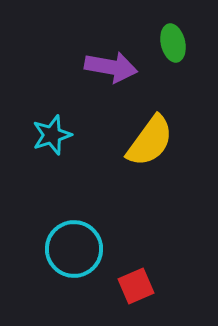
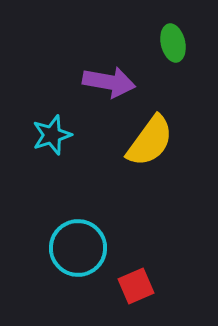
purple arrow: moved 2 px left, 15 px down
cyan circle: moved 4 px right, 1 px up
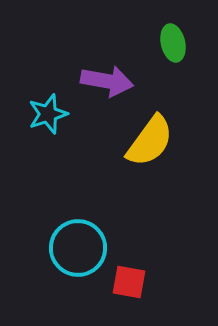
purple arrow: moved 2 px left, 1 px up
cyan star: moved 4 px left, 21 px up
red square: moved 7 px left, 4 px up; rotated 33 degrees clockwise
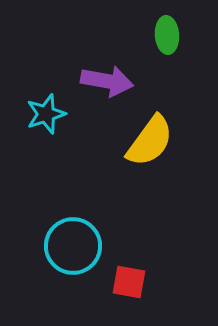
green ellipse: moved 6 px left, 8 px up; rotated 9 degrees clockwise
cyan star: moved 2 px left
cyan circle: moved 5 px left, 2 px up
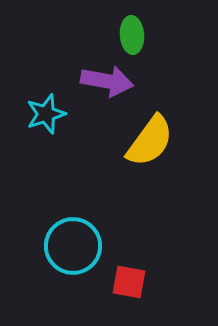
green ellipse: moved 35 px left
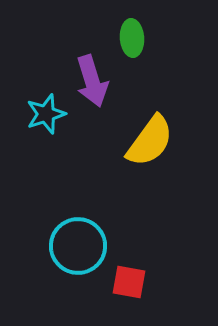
green ellipse: moved 3 px down
purple arrow: moved 15 px left; rotated 63 degrees clockwise
cyan circle: moved 5 px right
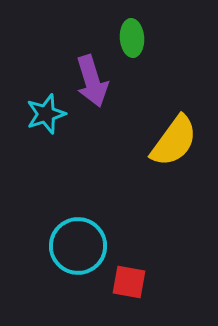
yellow semicircle: moved 24 px right
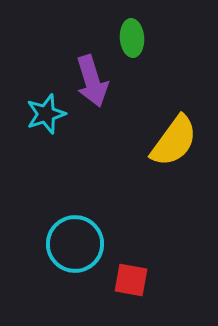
cyan circle: moved 3 px left, 2 px up
red square: moved 2 px right, 2 px up
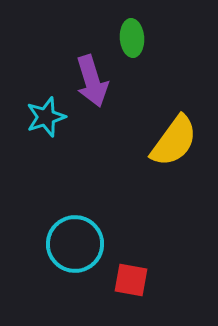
cyan star: moved 3 px down
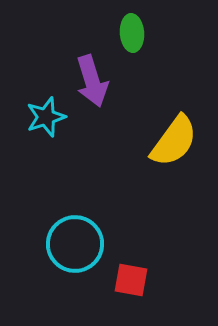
green ellipse: moved 5 px up
